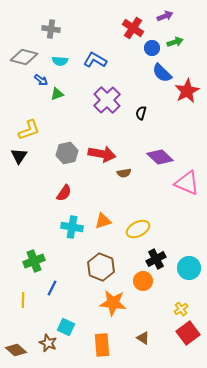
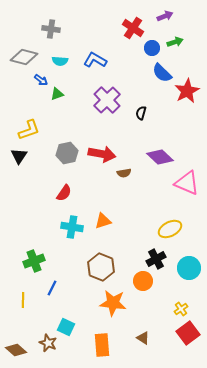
yellow ellipse: moved 32 px right
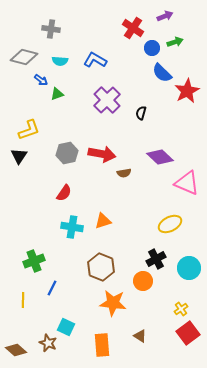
yellow ellipse: moved 5 px up
brown triangle: moved 3 px left, 2 px up
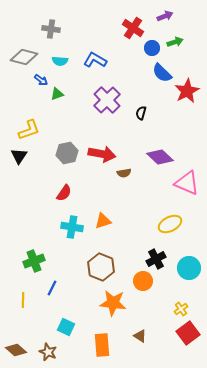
brown star: moved 9 px down
